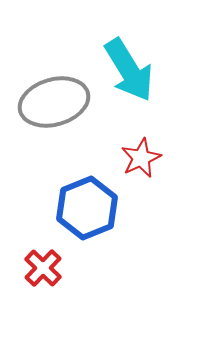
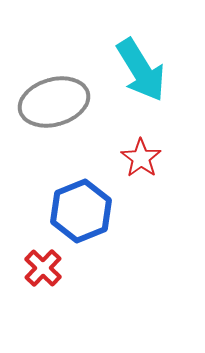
cyan arrow: moved 12 px right
red star: rotated 12 degrees counterclockwise
blue hexagon: moved 6 px left, 3 px down
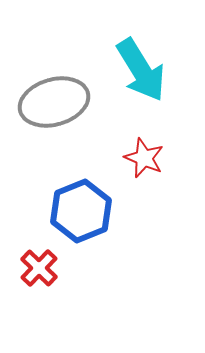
red star: moved 3 px right; rotated 12 degrees counterclockwise
red cross: moved 4 px left
